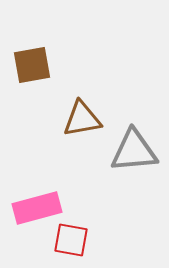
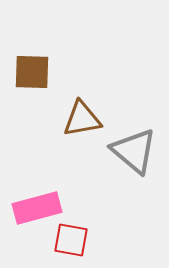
brown square: moved 7 px down; rotated 12 degrees clockwise
gray triangle: rotated 45 degrees clockwise
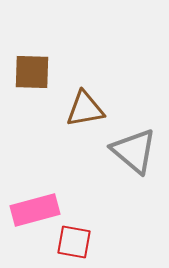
brown triangle: moved 3 px right, 10 px up
pink rectangle: moved 2 px left, 2 px down
red square: moved 3 px right, 2 px down
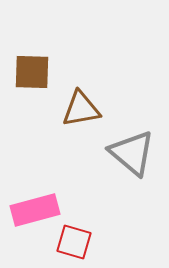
brown triangle: moved 4 px left
gray triangle: moved 2 px left, 2 px down
red square: rotated 6 degrees clockwise
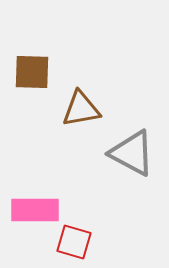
gray triangle: rotated 12 degrees counterclockwise
pink rectangle: rotated 15 degrees clockwise
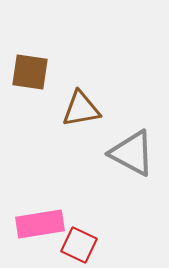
brown square: moved 2 px left; rotated 6 degrees clockwise
pink rectangle: moved 5 px right, 14 px down; rotated 9 degrees counterclockwise
red square: moved 5 px right, 3 px down; rotated 9 degrees clockwise
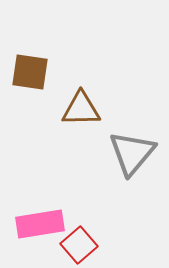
brown triangle: rotated 9 degrees clockwise
gray triangle: rotated 42 degrees clockwise
red square: rotated 24 degrees clockwise
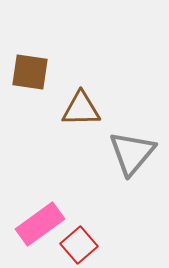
pink rectangle: rotated 27 degrees counterclockwise
